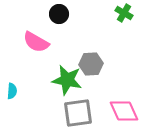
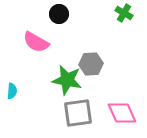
pink diamond: moved 2 px left, 2 px down
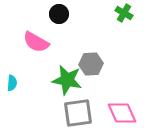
cyan semicircle: moved 8 px up
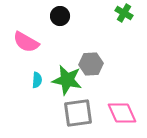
black circle: moved 1 px right, 2 px down
pink semicircle: moved 10 px left
cyan semicircle: moved 25 px right, 3 px up
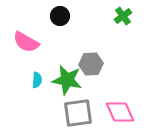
green cross: moved 1 px left, 3 px down; rotated 24 degrees clockwise
pink diamond: moved 2 px left, 1 px up
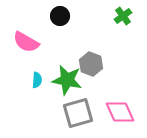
gray hexagon: rotated 25 degrees clockwise
gray square: rotated 8 degrees counterclockwise
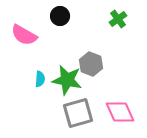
green cross: moved 5 px left, 3 px down
pink semicircle: moved 2 px left, 7 px up
cyan semicircle: moved 3 px right, 1 px up
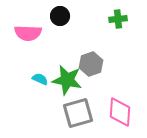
green cross: rotated 30 degrees clockwise
pink semicircle: moved 4 px right, 2 px up; rotated 28 degrees counterclockwise
gray hexagon: rotated 20 degrees clockwise
cyan semicircle: rotated 70 degrees counterclockwise
pink diamond: rotated 28 degrees clockwise
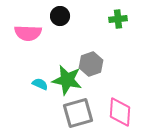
cyan semicircle: moved 5 px down
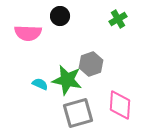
green cross: rotated 24 degrees counterclockwise
pink diamond: moved 7 px up
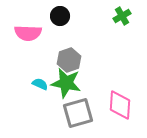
green cross: moved 4 px right, 3 px up
gray hexagon: moved 22 px left, 4 px up
green star: moved 1 px left, 3 px down
